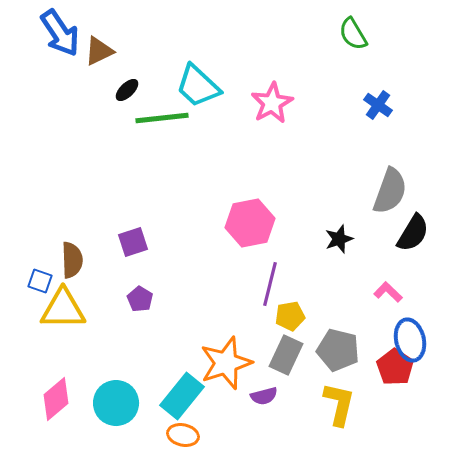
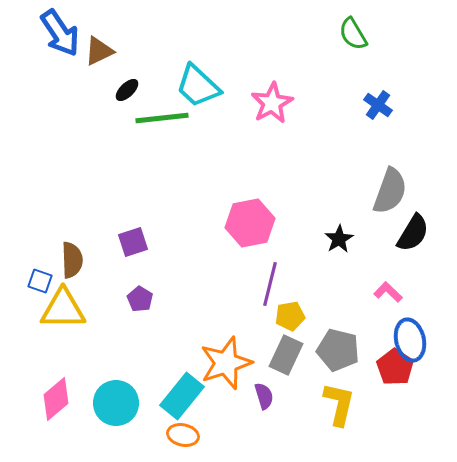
black star: rotated 12 degrees counterclockwise
purple semicircle: rotated 92 degrees counterclockwise
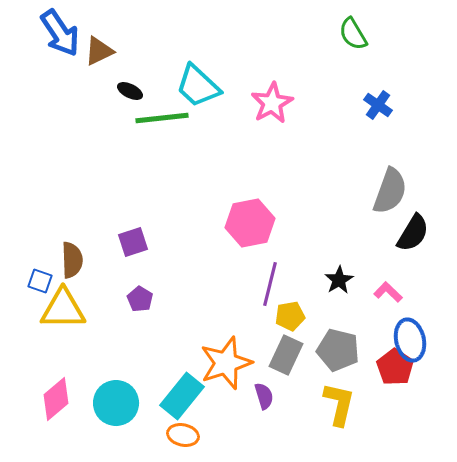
black ellipse: moved 3 px right, 1 px down; rotated 70 degrees clockwise
black star: moved 41 px down
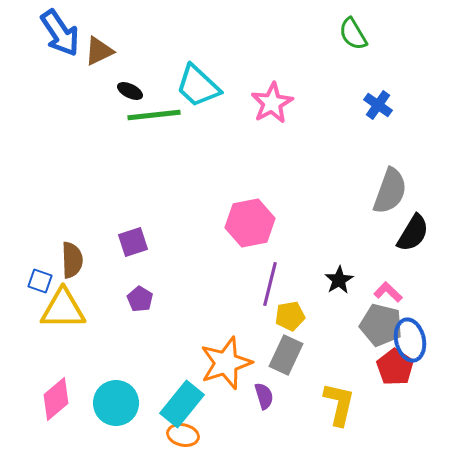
green line: moved 8 px left, 3 px up
gray pentagon: moved 43 px right, 25 px up
cyan rectangle: moved 8 px down
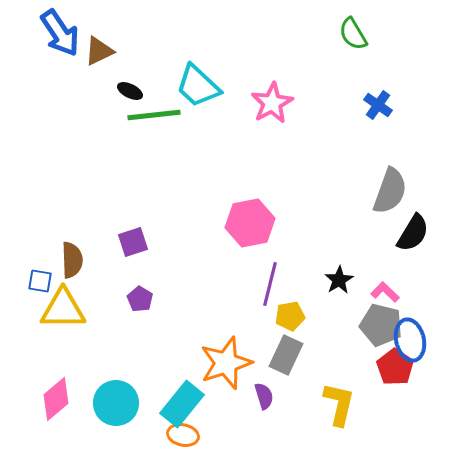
blue square: rotated 10 degrees counterclockwise
pink L-shape: moved 3 px left
